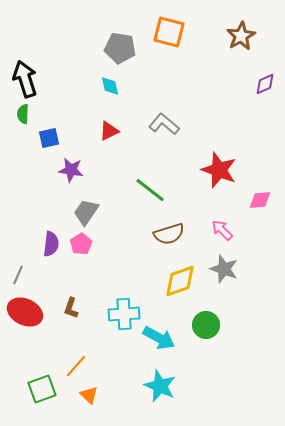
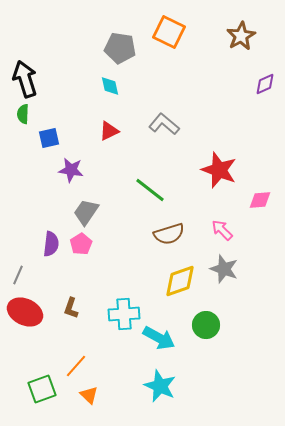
orange square: rotated 12 degrees clockwise
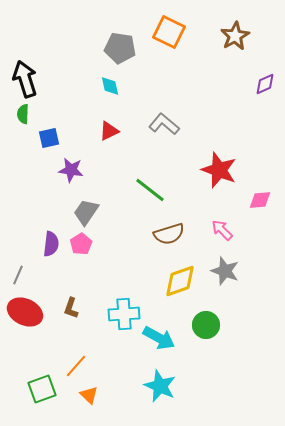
brown star: moved 6 px left
gray star: moved 1 px right, 2 px down
